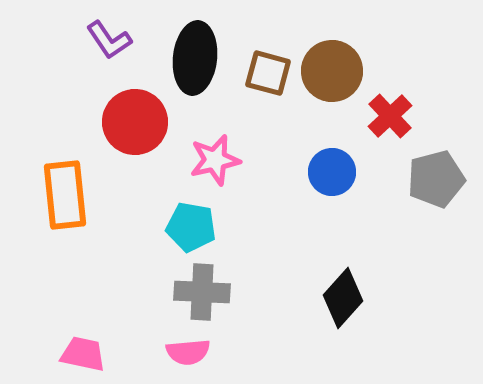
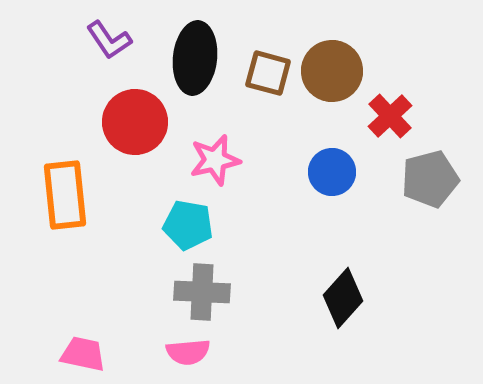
gray pentagon: moved 6 px left
cyan pentagon: moved 3 px left, 2 px up
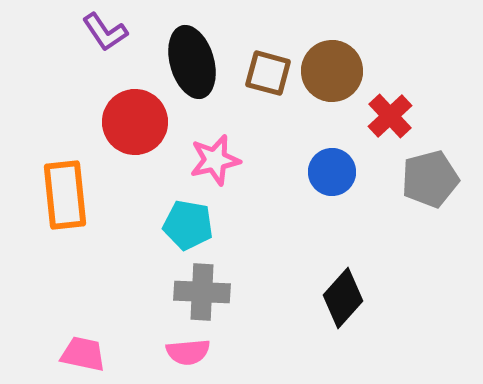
purple L-shape: moved 4 px left, 8 px up
black ellipse: moved 3 px left, 4 px down; rotated 22 degrees counterclockwise
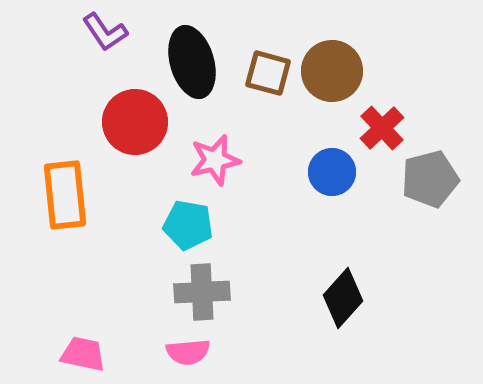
red cross: moved 8 px left, 12 px down
gray cross: rotated 6 degrees counterclockwise
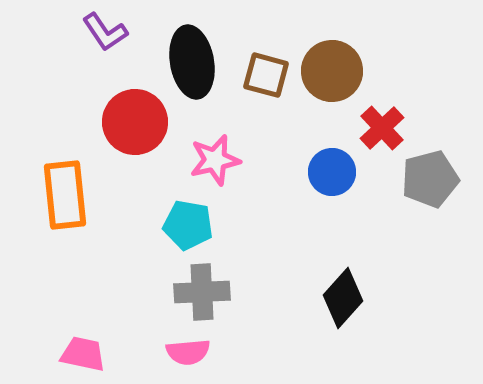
black ellipse: rotated 6 degrees clockwise
brown square: moved 2 px left, 2 px down
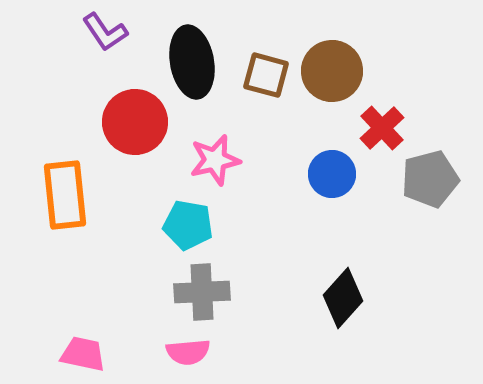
blue circle: moved 2 px down
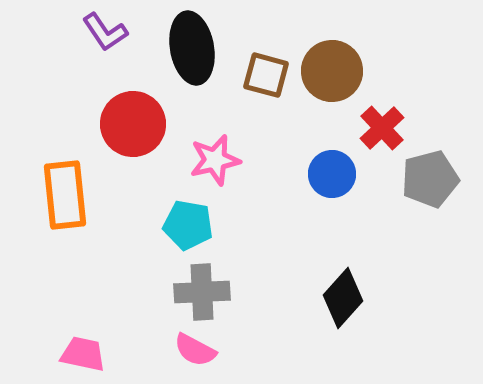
black ellipse: moved 14 px up
red circle: moved 2 px left, 2 px down
pink semicircle: moved 7 px right, 2 px up; rotated 33 degrees clockwise
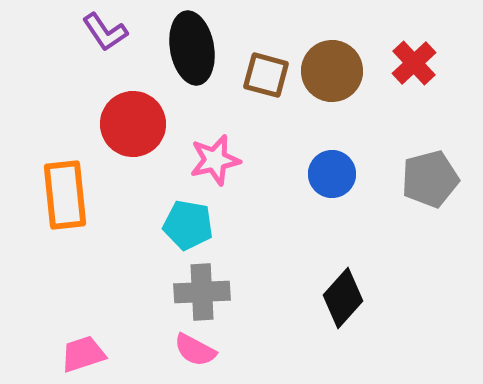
red cross: moved 32 px right, 65 px up
pink trapezoid: rotated 30 degrees counterclockwise
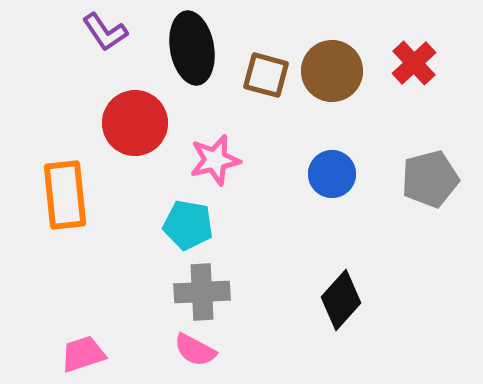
red circle: moved 2 px right, 1 px up
black diamond: moved 2 px left, 2 px down
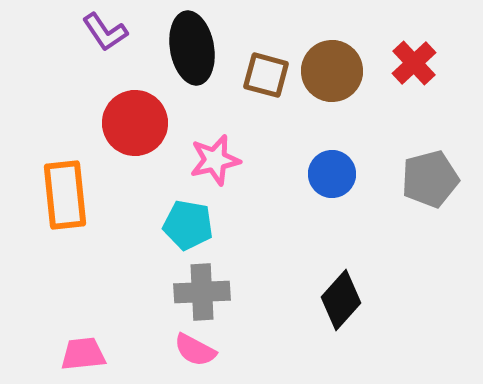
pink trapezoid: rotated 12 degrees clockwise
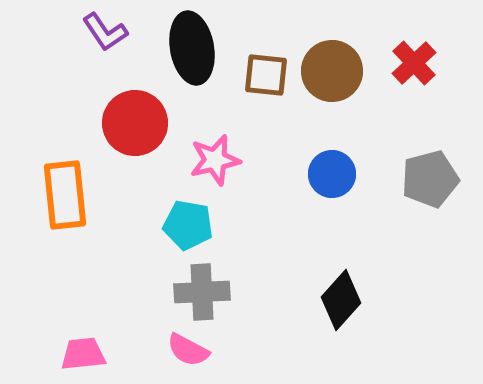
brown square: rotated 9 degrees counterclockwise
pink semicircle: moved 7 px left
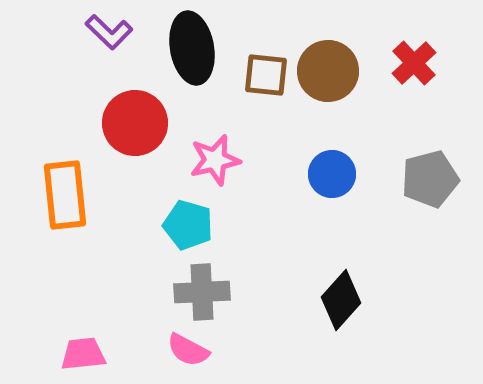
purple L-shape: moved 4 px right; rotated 12 degrees counterclockwise
brown circle: moved 4 px left
cyan pentagon: rotated 6 degrees clockwise
